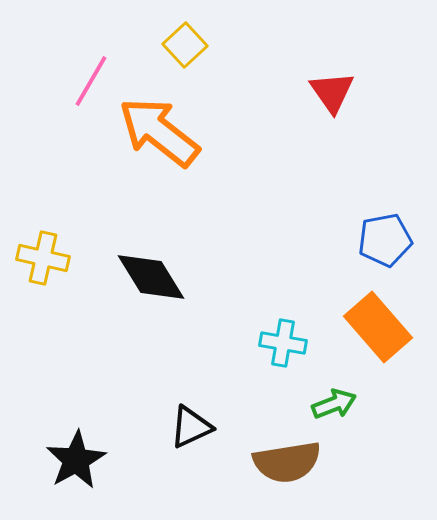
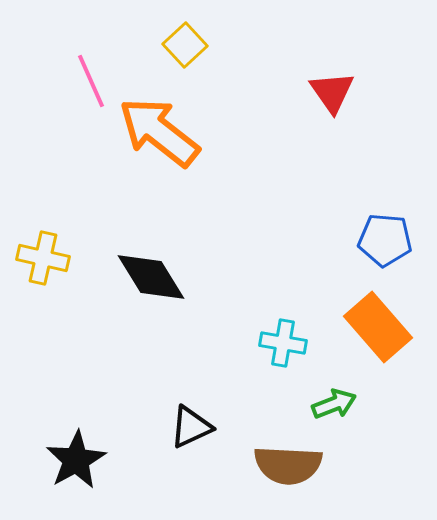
pink line: rotated 54 degrees counterclockwise
blue pentagon: rotated 16 degrees clockwise
brown semicircle: moved 1 px right, 3 px down; rotated 12 degrees clockwise
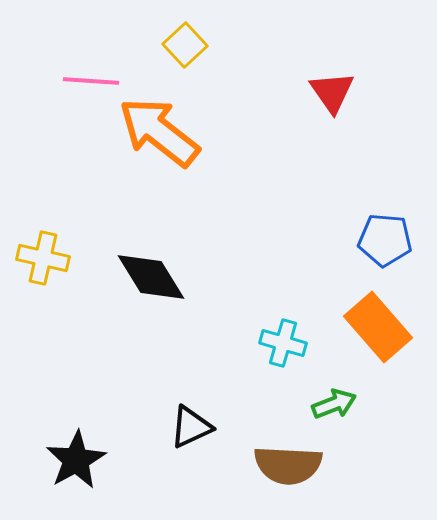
pink line: rotated 62 degrees counterclockwise
cyan cross: rotated 6 degrees clockwise
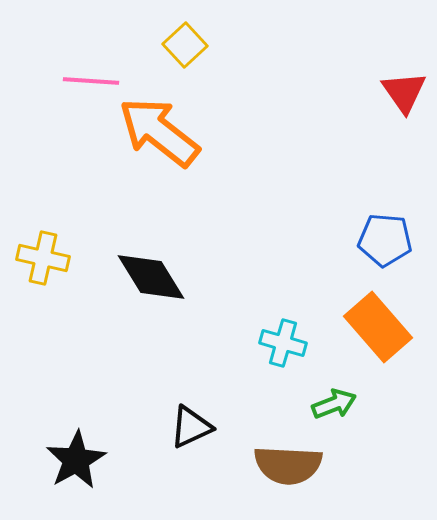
red triangle: moved 72 px right
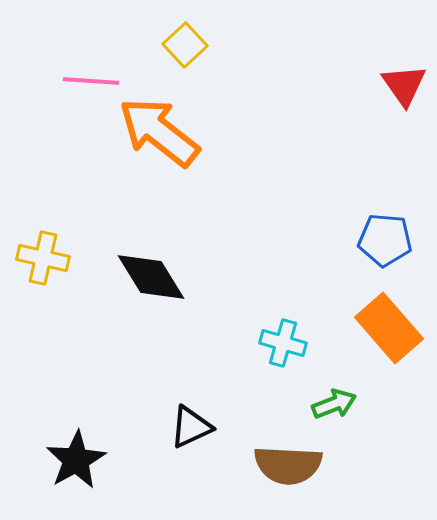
red triangle: moved 7 px up
orange rectangle: moved 11 px right, 1 px down
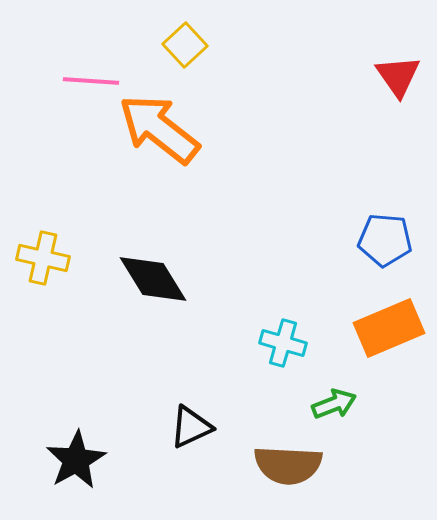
red triangle: moved 6 px left, 9 px up
orange arrow: moved 3 px up
black diamond: moved 2 px right, 2 px down
orange rectangle: rotated 72 degrees counterclockwise
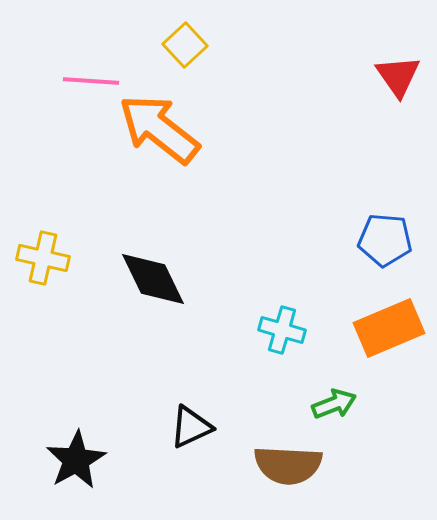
black diamond: rotated 6 degrees clockwise
cyan cross: moved 1 px left, 13 px up
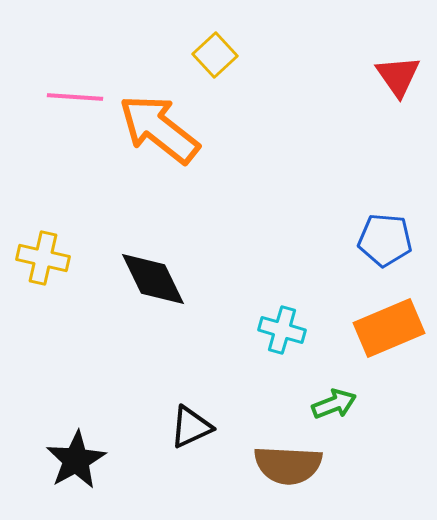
yellow square: moved 30 px right, 10 px down
pink line: moved 16 px left, 16 px down
